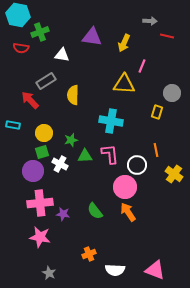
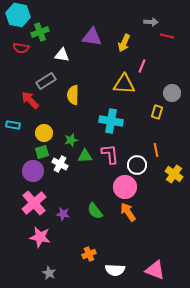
gray arrow: moved 1 px right, 1 px down
pink cross: moved 6 px left; rotated 35 degrees counterclockwise
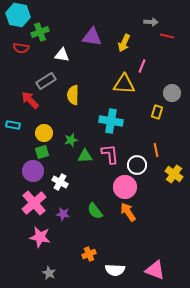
white cross: moved 18 px down
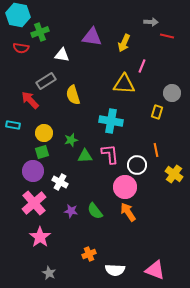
yellow semicircle: rotated 18 degrees counterclockwise
purple star: moved 8 px right, 3 px up
pink star: rotated 25 degrees clockwise
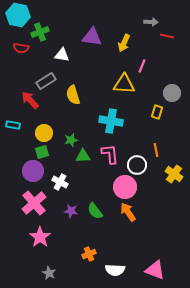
green triangle: moved 2 px left
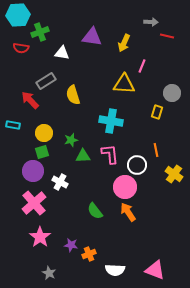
cyan hexagon: rotated 15 degrees counterclockwise
white triangle: moved 2 px up
purple star: moved 34 px down
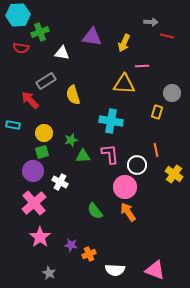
pink line: rotated 64 degrees clockwise
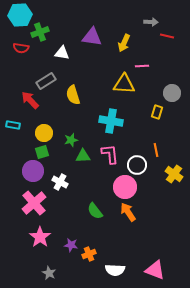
cyan hexagon: moved 2 px right
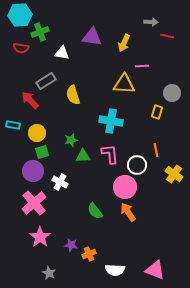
yellow circle: moved 7 px left
